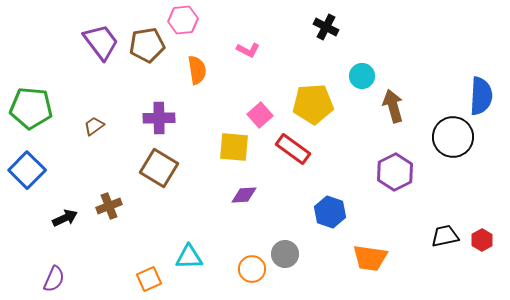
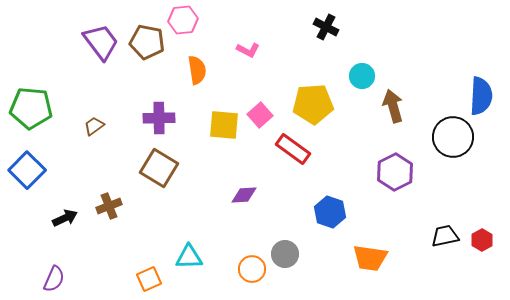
brown pentagon: moved 3 px up; rotated 20 degrees clockwise
yellow square: moved 10 px left, 22 px up
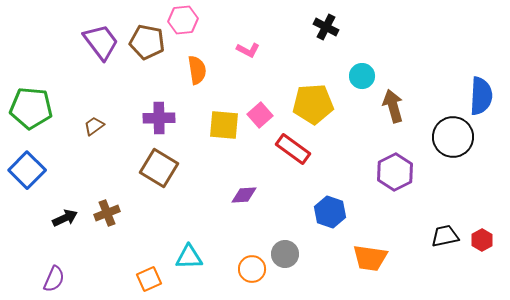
brown cross: moved 2 px left, 7 px down
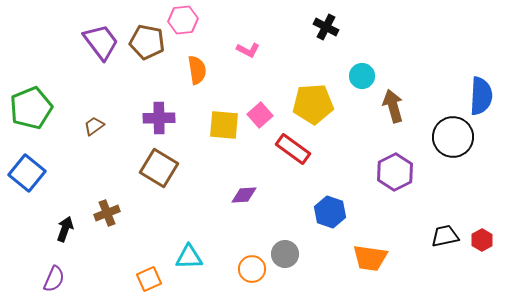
green pentagon: rotated 27 degrees counterclockwise
blue square: moved 3 px down; rotated 6 degrees counterclockwise
black arrow: moved 11 px down; rotated 45 degrees counterclockwise
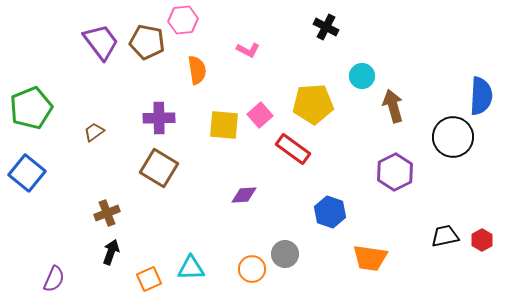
brown trapezoid: moved 6 px down
black arrow: moved 46 px right, 23 px down
cyan triangle: moved 2 px right, 11 px down
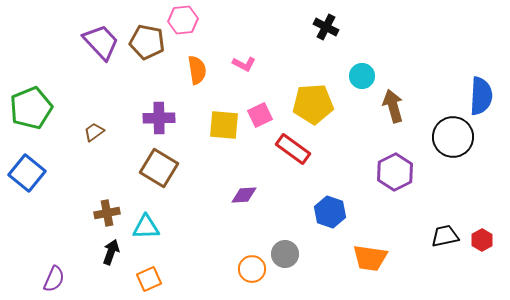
purple trapezoid: rotated 6 degrees counterclockwise
pink L-shape: moved 4 px left, 14 px down
pink square: rotated 15 degrees clockwise
brown cross: rotated 10 degrees clockwise
cyan triangle: moved 45 px left, 41 px up
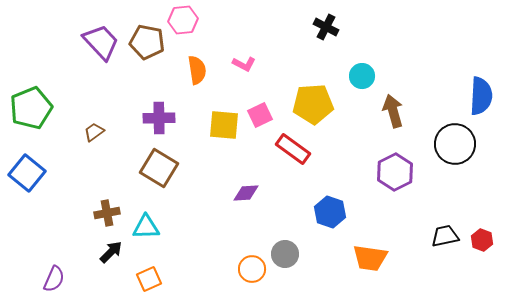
brown arrow: moved 5 px down
black circle: moved 2 px right, 7 px down
purple diamond: moved 2 px right, 2 px up
red hexagon: rotated 10 degrees counterclockwise
black arrow: rotated 25 degrees clockwise
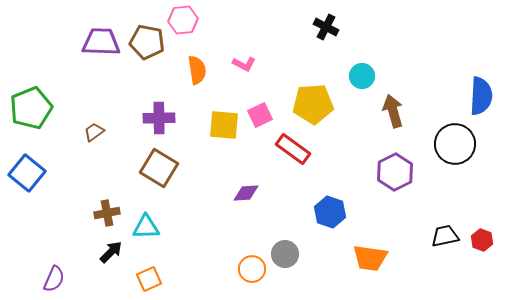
purple trapezoid: rotated 45 degrees counterclockwise
